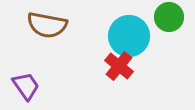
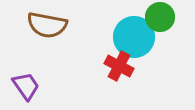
green circle: moved 9 px left
cyan circle: moved 5 px right, 1 px down
red cross: rotated 12 degrees counterclockwise
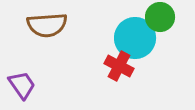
brown semicircle: rotated 15 degrees counterclockwise
cyan circle: moved 1 px right, 1 px down
purple trapezoid: moved 4 px left, 1 px up
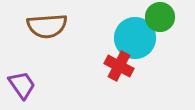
brown semicircle: moved 1 px down
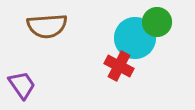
green circle: moved 3 px left, 5 px down
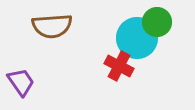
brown semicircle: moved 5 px right
cyan circle: moved 2 px right
purple trapezoid: moved 1 px left, 3 px up
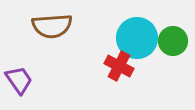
green circle: moved 16 px right, 19 px down
purple trapezoid: moved 2 px left, 2 px up
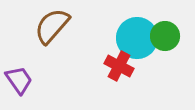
brown semicircle: rotated 135 degrees clockwise
green circle: moved 8 px left, 5 px up
